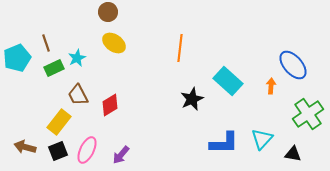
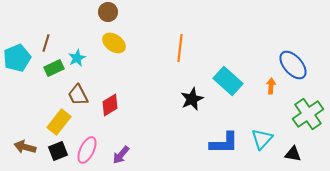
brown line: rotated 36 degrees clockwise
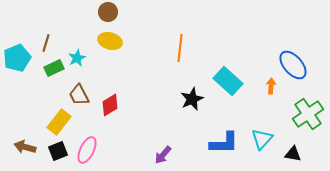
yellow ellipse: moved 4 px left, 2 px up; rotated 20 degrees counterclockwise
brown trapezoid: moved 1 px right
purple arrow: moved 42 px right
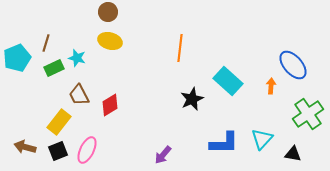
cyan star: rotated 30 degrees counterclockwise
